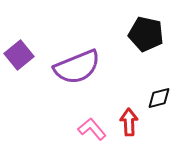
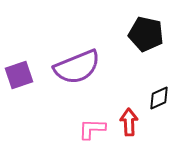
purple square: moved 20 px down; rotated 20 degrees clockwise
black diamond: rotated 10 degrees counterclockwise
pink L-shape: rotated 48 degrees counterclockwise
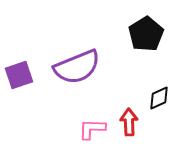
black pentagon: rotated 28 degrees clockwise
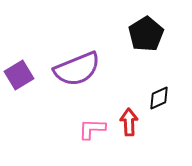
purple semicircle: moved 2 px down
purple square: rotated 12 degrees counterclockwise
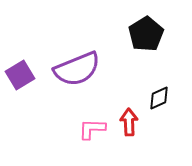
purple square: moved 1 px right
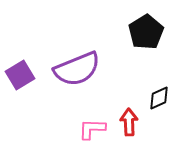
black pentagon: moved 2 px up
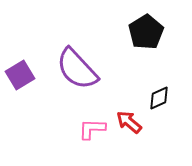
purple semicircle: rotated 69 degrees clockwise
red arrow: rotated 48 degrees counterclockwise
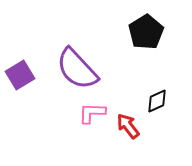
black diamond: moved 2 px left, 3 px down
red arrow: moved 1 px left, 4 px down; rotated 12 degrees clockwise
pink L-shape: moved 16 px up
